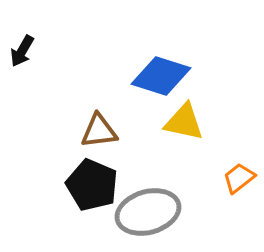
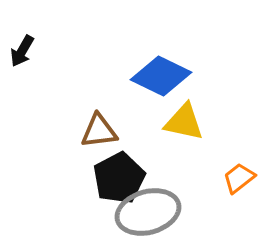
blue diamond: rotated 8 degrees clockwise
black pentagon: moved 27 px right, 7 px up; rotated 21 degrees clockwise
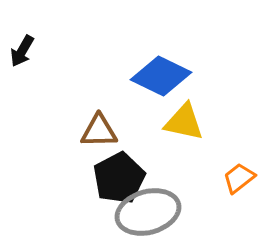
brown triangle: rotated 6 degrees clockwise
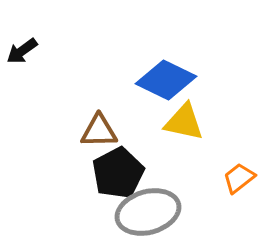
black arrow: rotated 24 degrees clockwise
blue diamond: moved 5 px right, 4 px down
black pentagon: moved 1 px left, 5 px up
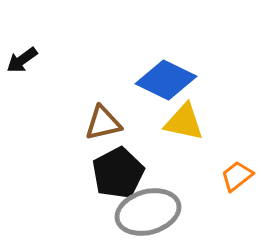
black arrow: moved 9 px down
brown triangle: moved 4 px right, 8 px up; rotated 12 degrees counterclockwise
orange trapezoid: moved 2 px left, 2 px up
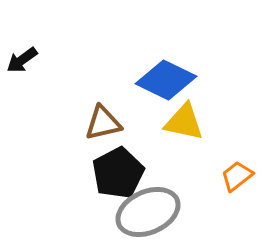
gray ellipse: rotated 8 degrees counterclockwise
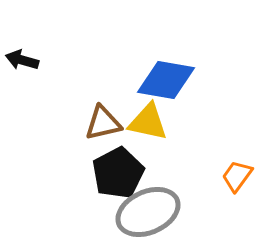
black arrow: rotated 52 degrees clockwise
blue diamond: rotated 16 degrees counterclockwise
yellow triangle: moved 36 px left
orange trapezoid: rotated 16 degrees counterclockwise
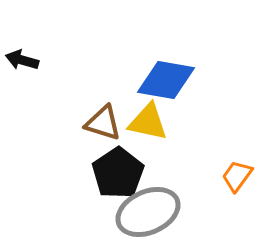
brown triangle: rotated 30 degrees clockwise
black pentagon: rotated 6 degrees counterclockwise
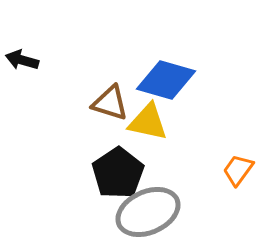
blue diamond: rotated 6 degrees clockwise
brown triangle: moved 7 px right, 20 px up
orange trapezoid: moved 1 px right, 6 px up
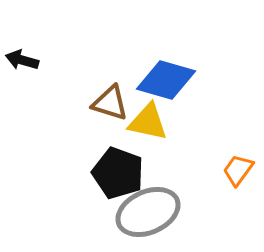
black pentagon: rotated 18 degrees counterclockwise
